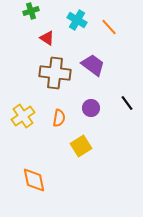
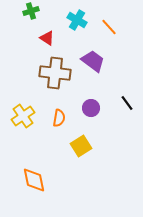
purple trapezoid: moved 4 px up
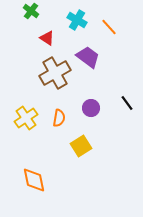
green cross: rotated 35 degrees counterclockwise
purple trapezoid: moved 5 px left, 4 px up
brown cross: rotated 36 degrees counterclockwise
yellow cross: moved 3 px right, 2 px down
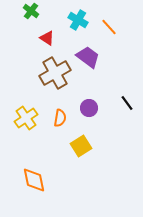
cyan cross: moved 1 px right
purple circle: moved 2 px left
orange semicircle: moved 1 px right
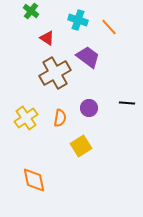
cyan cross: rotated 12 degrees counterclockwise
black line: rotated 49 degrees counterclockwise
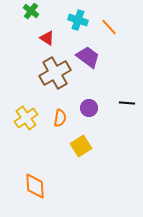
orange diamond: moved 1 px right, 6 px down; rotated 8 degrees clockwise
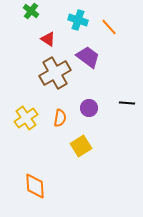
red triangle: moved 1 px right, 1 px down
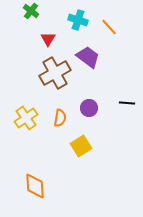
red triangle: rotated 28 degrees clockwise
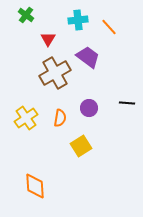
green cross: moved 5 px left, 4 px down
cyan cross: rotated 24 degrees counterclockwise
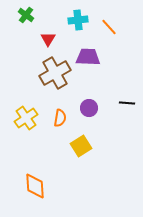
purple trapezoid: rotated 35 degrees counterclockwise
